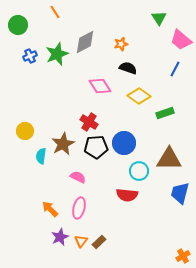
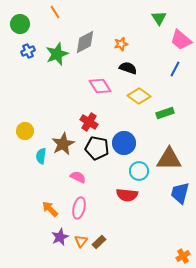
green circle: moved 2 px right, 1 px up
blue cross: moved 2 px left, 5 px up
black pentagon: moved 1 px right, 1 px down; rotated 15 degrees clockwise
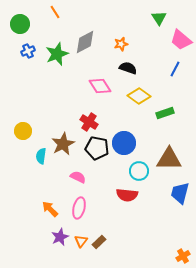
yellow circle: moved 2 px left
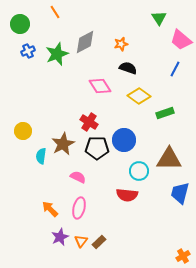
blue circle: moved 3 px up
black pentagon: rotated 10 degrees counterclockwise
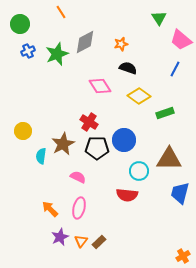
orange line: moved 6 px right
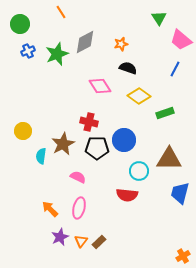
red cross: rotated 18 degrees counterclockwise
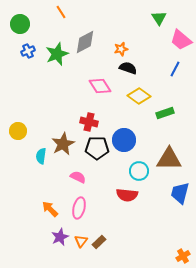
orange star: moved 5 px down
yellow circle: moved 5 px left
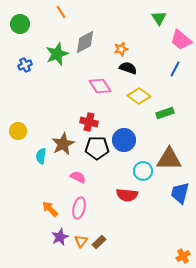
blue cross: moved 3 px left, 14 px down
cyan circle: moved 4 px right
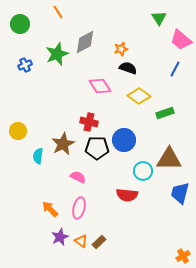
orange line: moved 3 px left
cyan semicircle: moved 3 px left
orange triangle: rotated 32 degrees counterclockwise
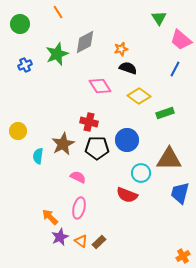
blue circle: moved 3 px right
cyan circle: moved 2 px left, 2 px down
red semicircle: rotated 15 degrees clockwise
orange arrow: moved 8 px down
